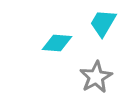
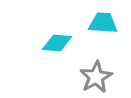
cyan trapezoid: rotated 64 degrees clockwise
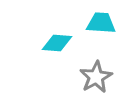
cyan trapezoid: moved 2 px left
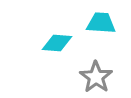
gray star: rotated 8 degrees counterclockwise
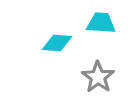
gray star: moved 2 px right
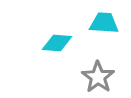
cyan trapezoid: moved 3 px right
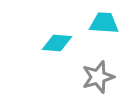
gray star: rotated 20 degrees clockwise
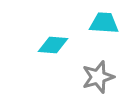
cyan diamond: moved 4 px left, 2 px down
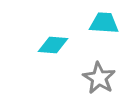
gray star: moved 1 px right, 1 px down; rotated 24 degrees counterclockwise
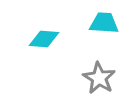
cyan diamond: moved 9 px left, 6 px up
